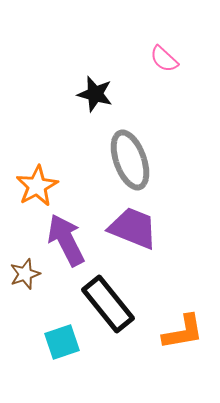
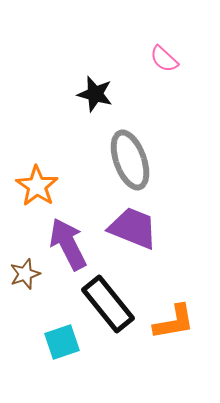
orange star: rotated 9 degrees counterclockwise
purple arrow: moved 2 px right, 4 px down
orange L-shape: moved 9 px left, 10 px up
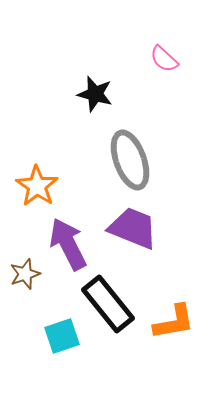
cyan square: moved 6 px up
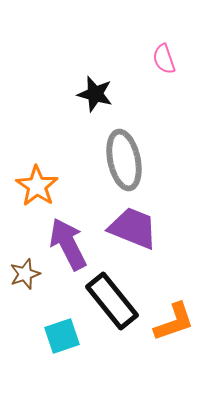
pink semicircle: rotated 28 degrees clockwise
gray ellipse: moved 6 px left; rotated 8 degrees clockwise
black rectangle: moved 4 px right, 3 px up
orange L-shape: rotated 9 degrees counterclockwise
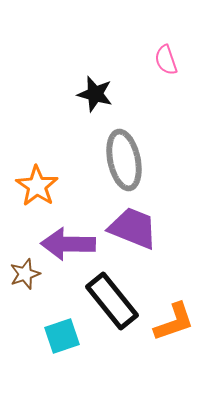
pink semicircle: moved 2 px right, 1 px down
purple arrow: rotated 62 degrees counterclockwise
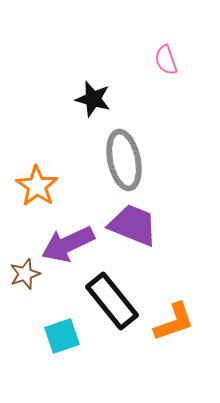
black star: moved 2 px left, 5 px down
purple trapezoid: moved 3 px up
purple arrow: rotated 26 degrees counterclockwise
